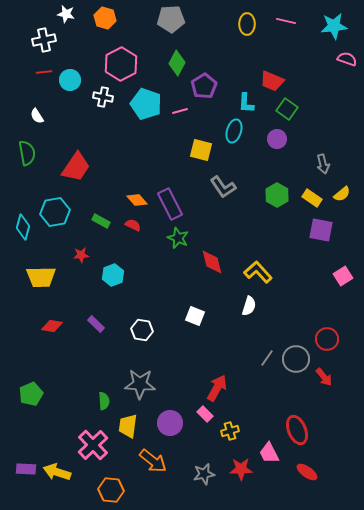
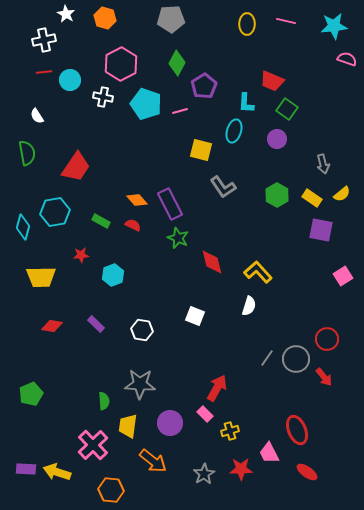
white star at (66, 14): rotated 18 degrees clockwise
gray star at (204, 474): rotated 20 degrees counterclockwise
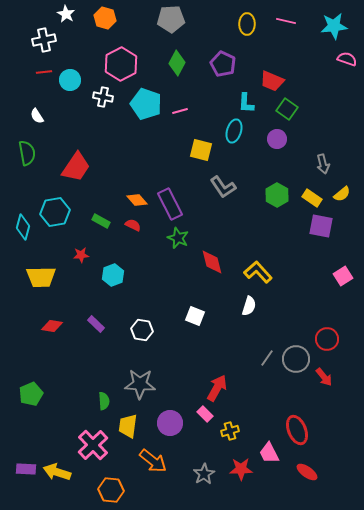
purple pentagon at (204, 86): moved 19 px right, 22 px up; rotated 15 degrees counterclockwise
purple square at (321, 230): moved 4 px up
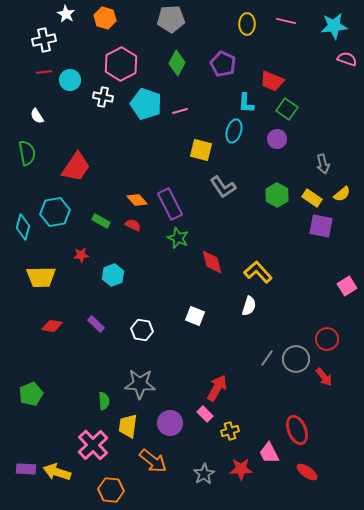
pink square at (343, 276): moved 4 px right, 10 px down
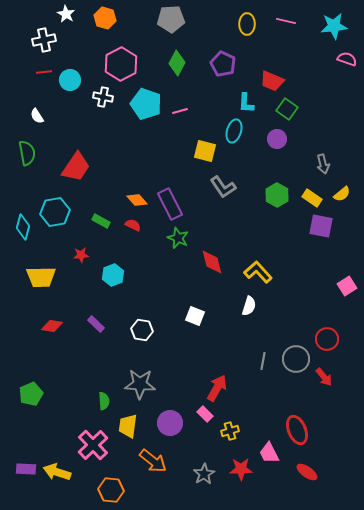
yellow square at (201, 150): moved 4 px right, 1 px down
gray line at (267, 358): moved 4 px left, 3 px down; rotated 24 degrees counterclockwise
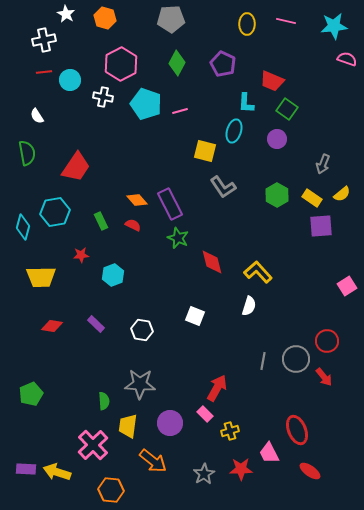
gray arrow at (323, 164): rotated 36 degrees clockwise
green rectangle at (101, 221): rotated 36 degrees clockwise
purple square at (321, 226): rotated 15 degrees counterclockwise
red circle at (327, 339): moved 2 px down
red ellipse at (307, 472): moved 3 px right, 1 px up
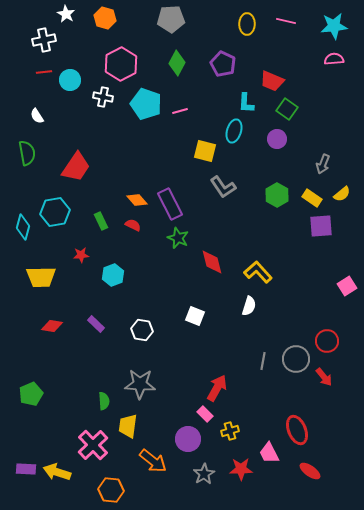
pink semicircle at (347, 59): moved 13 px left; rotated 24 degrees counterclockwise
purple circle at (170, 423): moved 18 px right, 16 px down
